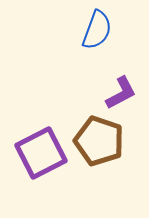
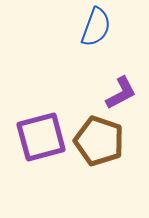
blue semicircle: moved 1 px left, 3 px up
purple square: moved 16 px up; rotated 12 degrees clockwise
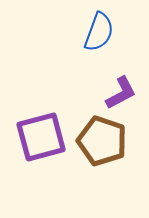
blue semicircle: moved 3 px right, 5 px down
brown pentagon: moved 3 px right
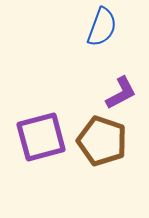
blue semicircle: moved 3 px right, 5 px up
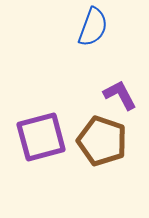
blue semicircle: moved 9 px left
purple L-shape: moved 1 px left, 2 px down; rotated 90 degrees counterclockwise
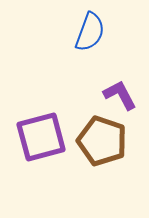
blue semicircle: moved 3 px left, 5 px down
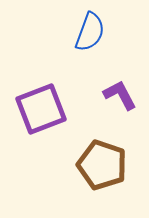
purple square: moved 28 px up; rotated 6 degrees counterclockwise
brown pentagon: moved 24 px down
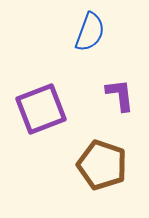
purple L-shape: rotated 21 degrees clockwise
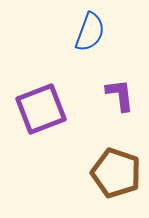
brown pentagon: moved 14 px right, 8 px down
